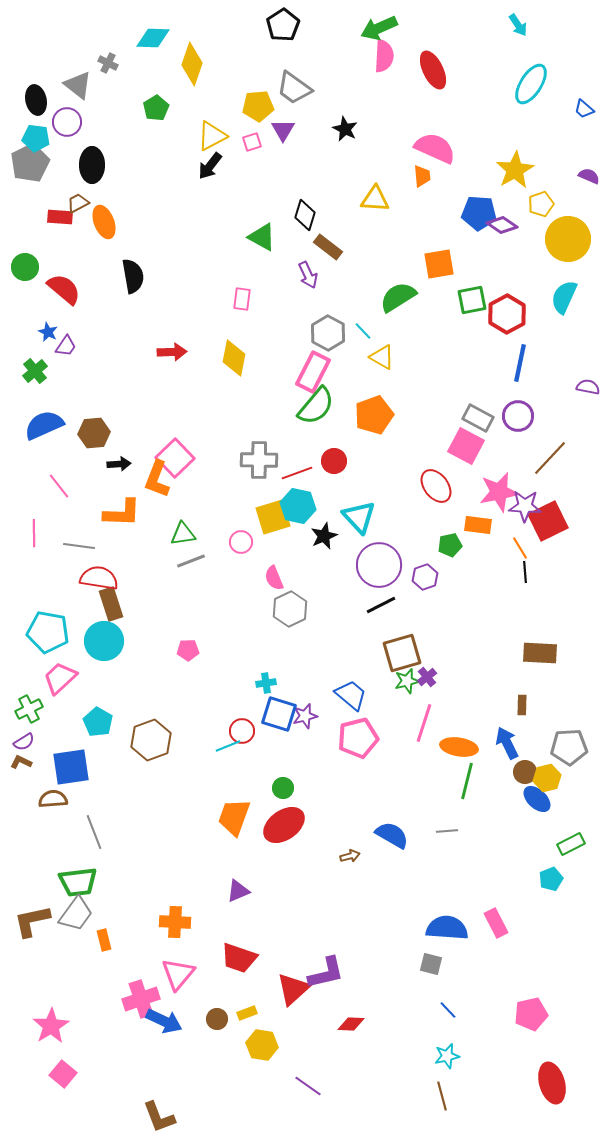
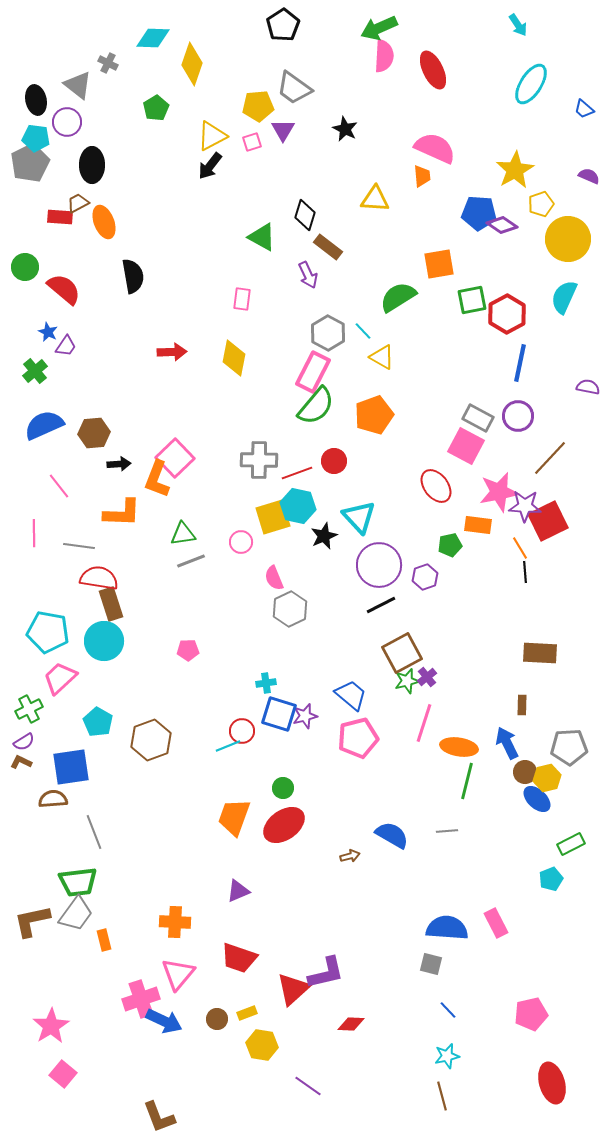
brown square at (402, 653): rotated 12 degrees counterclockwise
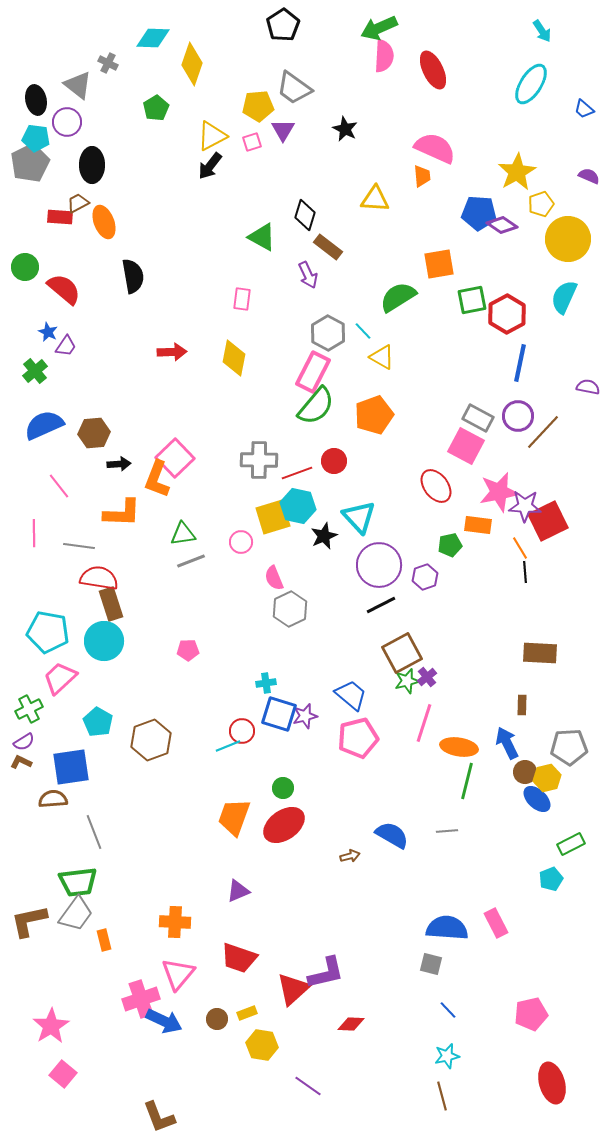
cyan arrow at (518, 25): moved 24 px right, 6 px down
yellow star at (515, 170): moved 2 px right, 2 px down
brown line at (550, 458): moved 7 px left, 26 px up
brown L-shape at (32, 921): moved 3 px left
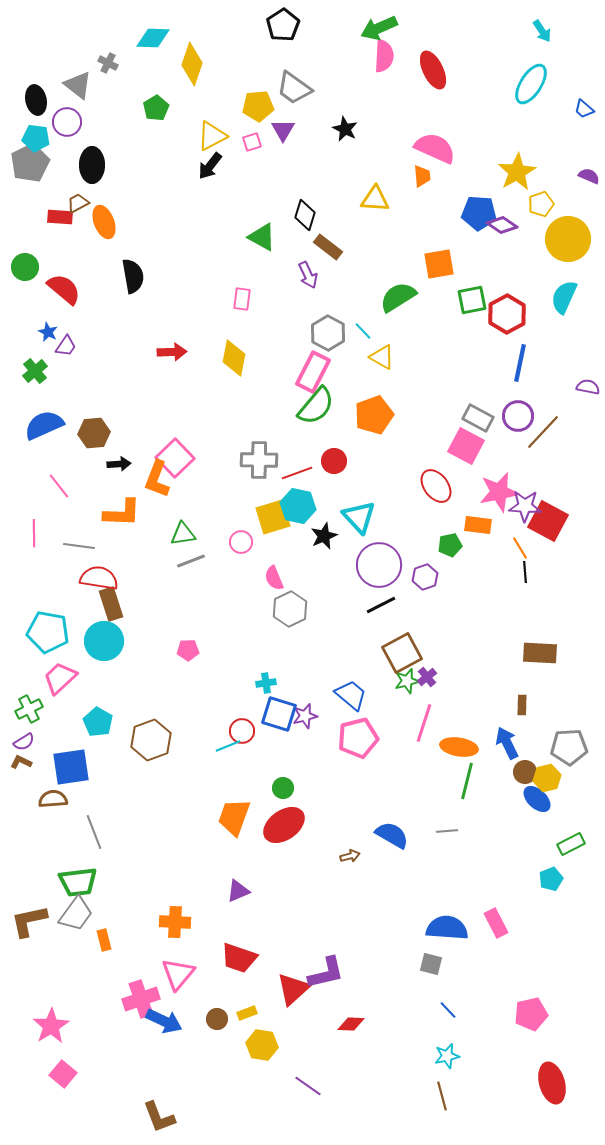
red square at (548, 521): rotated 36 degrees counterclockwise
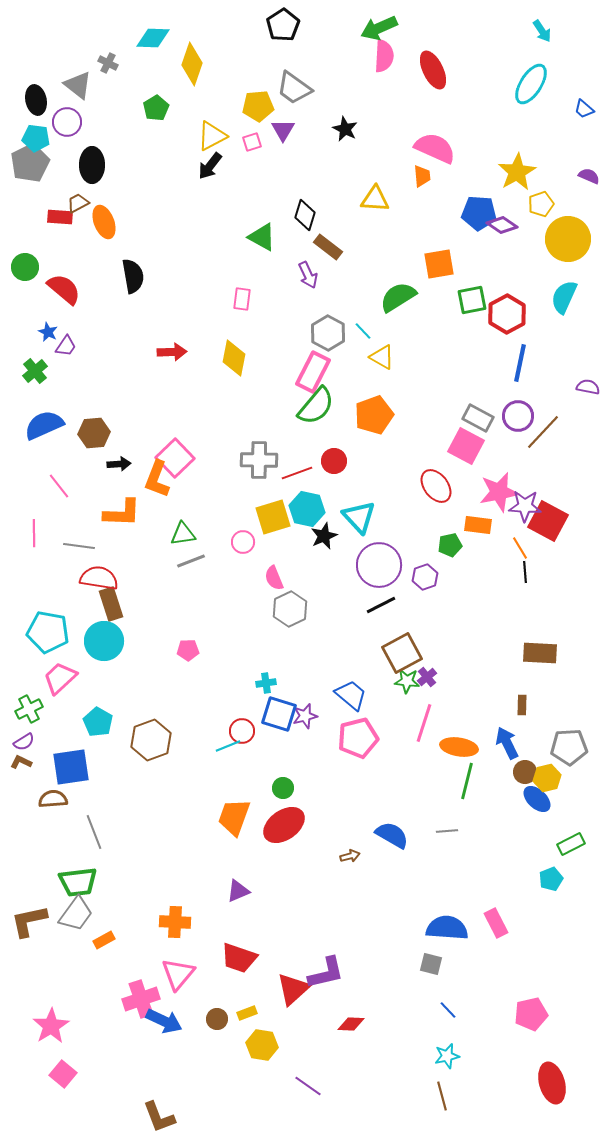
cyan hexagon at (298, 506): moved 9 px right, 3 px down
pink circle at (241, 542): moved 2 px right
green star at (407, 681): rotated 20 degrees clockwise
orange rectangle at (104, 940): rotated 75 degrees clockwise
